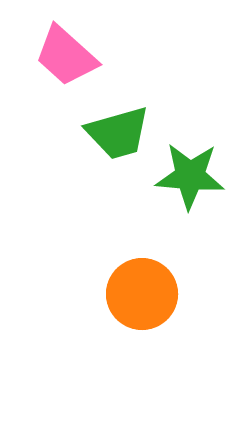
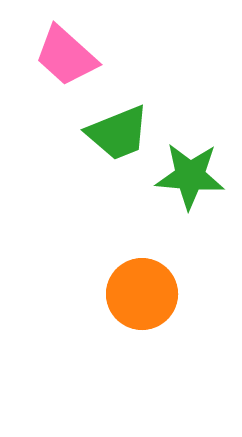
green trapezoid: rotated 6 degrees counterclockwise
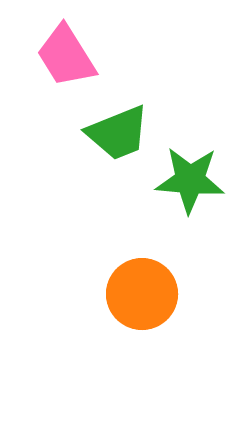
pink trapezoid: rotated 16 degrees clockwise
green star: moved 4 px down
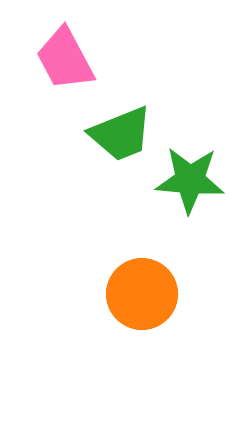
pink trapezoid: moved 1 px left, 3 px down; rotated 4 degrees clockwise
green trapezoid: moved 3 px right, 1 px down
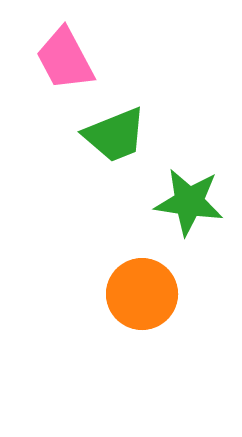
green trapezoid: moved 6 px left, 1 px down
green star: moved 1 px left, 22 px down; rotated 4 degrees clockwise
